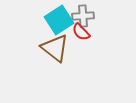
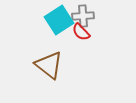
brown triangle: moved 6 px left, 17 px down
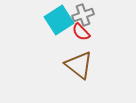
gray cross: moved 1 px up; rotated 15 degrees counterclockwise
brown triangle: moved 30 px right
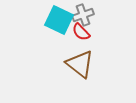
cyan square: rotated 32 degrees counterclockwise
brown triangle: moved 1 px right, 1 px up
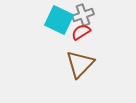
red semicircle: rotated 102 degrees clockwise
brown triangle: rotated 36 degrees clockwise
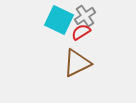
gray cross: moved 2 px right, 1 px down; rotated 15 degrees counterclockwise
brown triangle: moved 3 px left, 1 px up; rotated 20 degrees clockwise
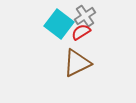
cyan square: moved 4 px down; rotated 12 degrees clockwise
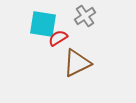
cyan square: moved 16 px left; rotated 28 degrees counterclockwise
red semicircle: moved 23 px left, 6 px down
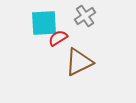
cyan square: moved 1 px right, 1 px up; rotated 12 degrees counterclockwise
brown triangle: moved 2 px right, 1 px up
